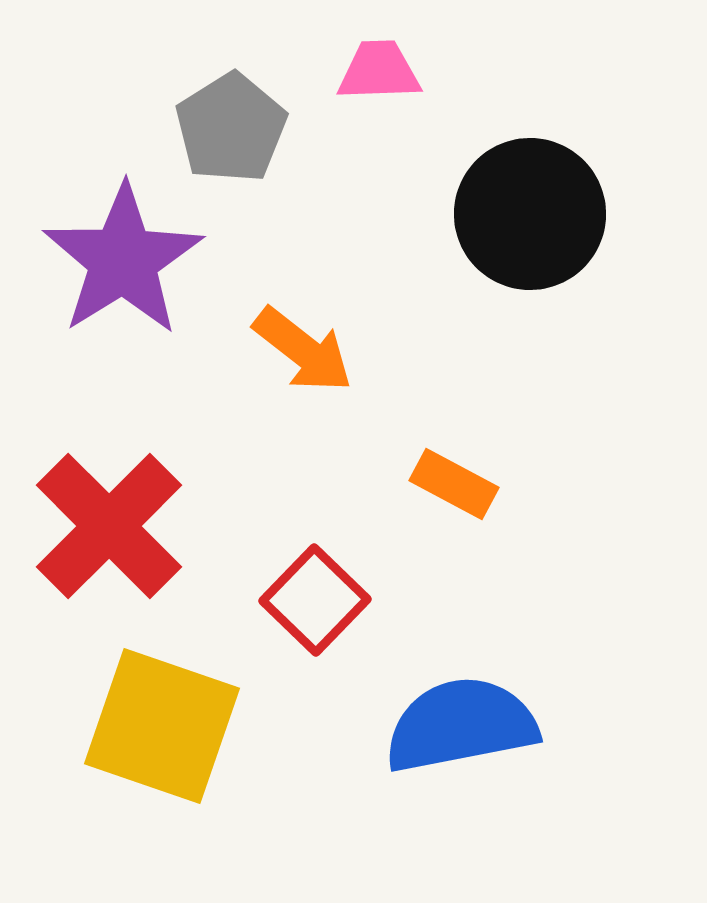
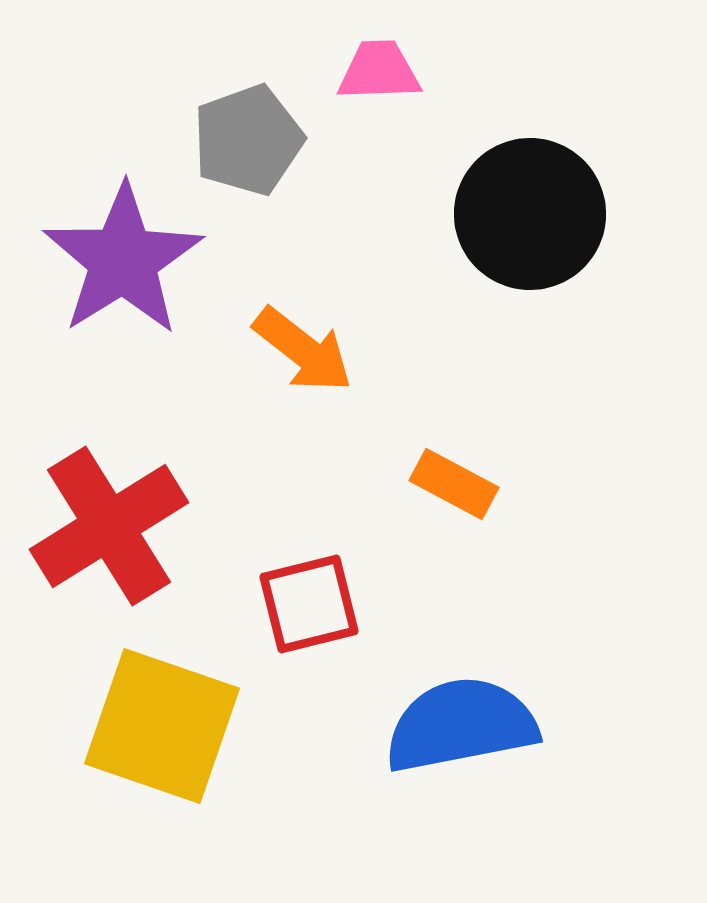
gray pentagon: moved 17 px right, 12 px down; rotated 12 degrees clockwise
red cross: rotated 13 degrees clockwise
red square: moved 6 px left, 4 px down; rotated 32 degrees clockwise
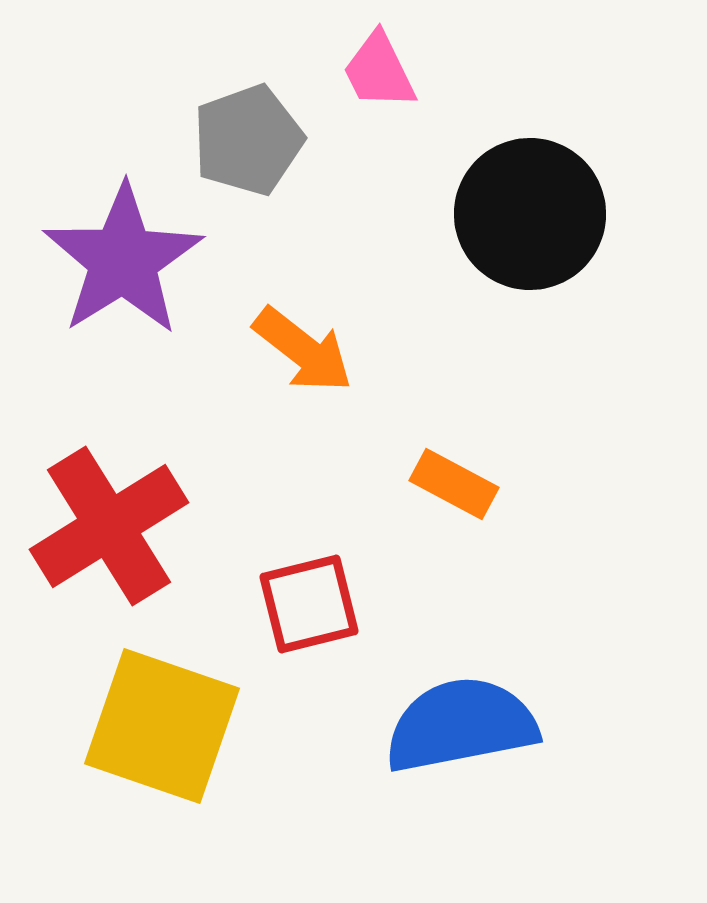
pink trapezoid: rotated 114 degrees counterclockwise
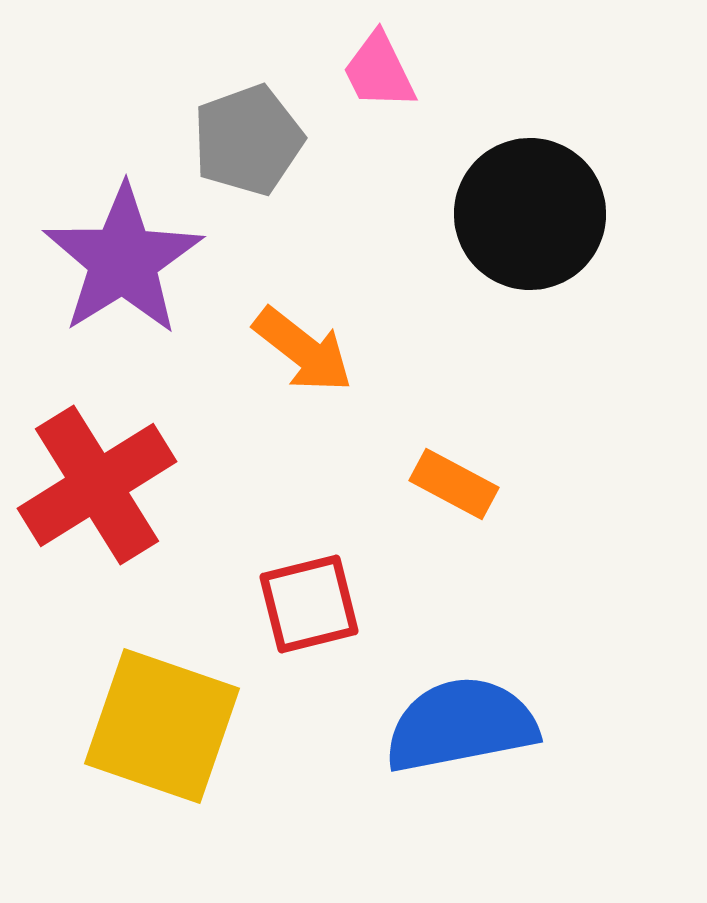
red cross: moved 12 px left, 41 px up
